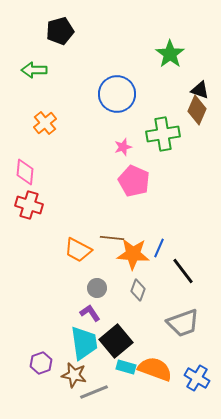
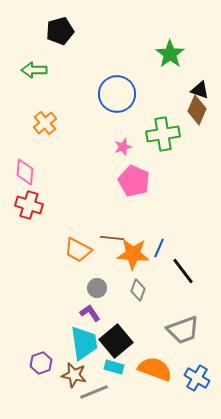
gray trapezoid: moved 7 px down
cyan rectangle: moved 12 px left
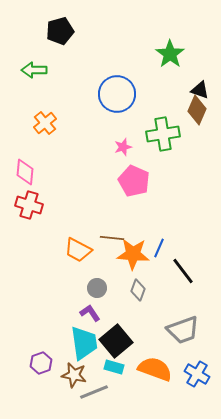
blue cross: moved 4 px up
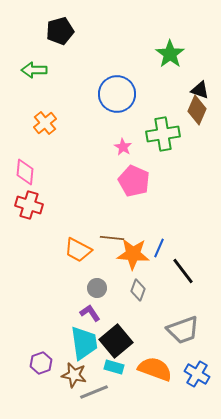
pink star: rotated 24 degrees counterclockwise
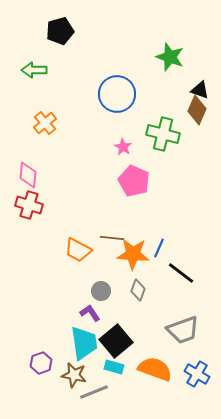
green star: moved 3 px down; rotated 16 degrees counterclockwise
green cross: rotated 24 degrees clockwise
pink diamond: moved 3 px right, 3 px down
black line: moved 2 px left, 2 px down; rotated 16 degrees counterclockwise
gray circle: moved 4 px right, 3 px down
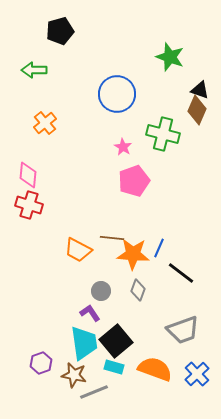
pink pentagon: rotated 28 degrees clockwise
blue cross: rotated 15 degrees clockwise
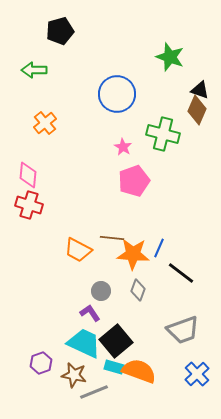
cyan trapezoid: rotated 57 degrees counterclockwise
orange semicircle: moved 16 px left, 2 px down
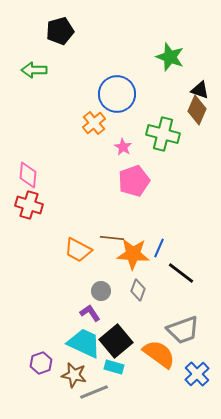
orange cross: moved 49 px right
orange semicircle: moved 20 px right, 17 px up; rotated 16 degrees clockwise
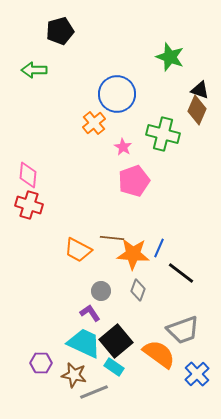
purple hexagon: rotated 20 degrees clockwise
cyan rectangle: rotated 18 degrees clockwise
